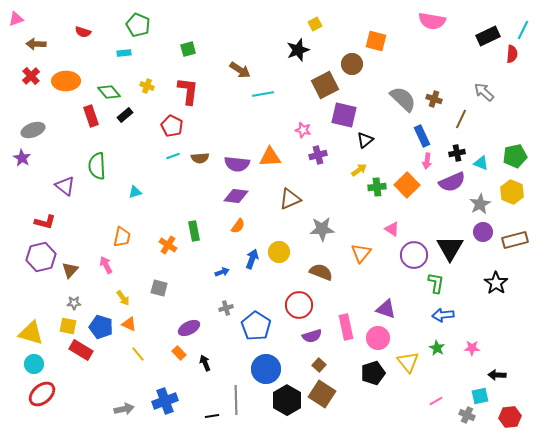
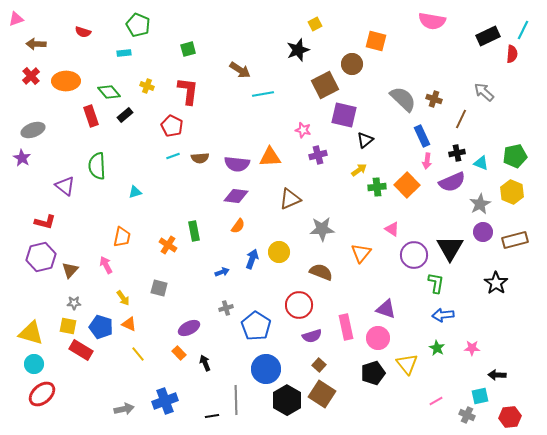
yellow triangle at (408, 362): moved 1 px left, 2 px down
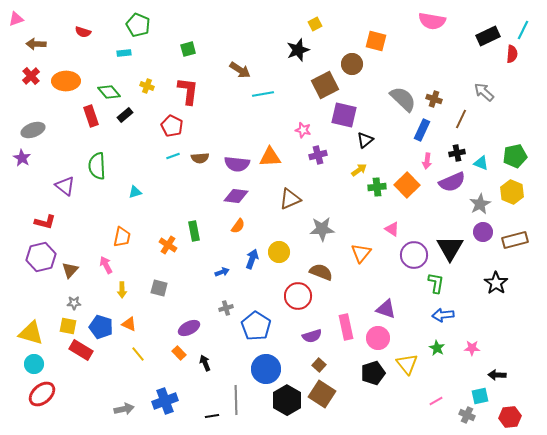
blue rectangle at (422, 136): moved 6 px up; rotated 50 degrees clockwise
yellow arrow at (123, 298): moved 1 px left, 8 px up; rotated 35 degrees clockwise
red circle at (299, 305): moved 1 px left, 9 px up
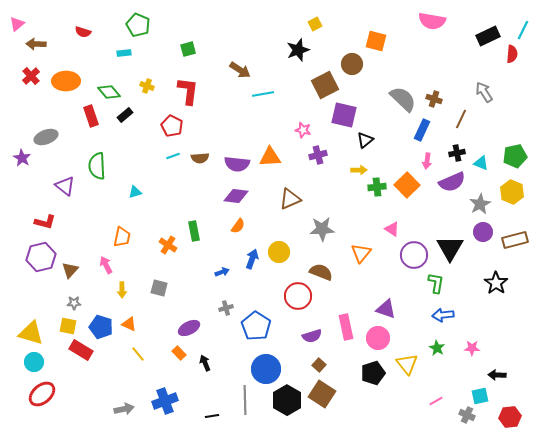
pink triangle at (16, 19): moved 1 px right, 5 px down; rotated 21 degrees counterclockwise
gray arrow at (484, 92): rotated 15 degrees clockwise
gray ellipse at (33, 130): moved 13 px right, 7 px down
yellow arrow at (359, 170): rotated 35 degrees clockwise
cyan circle at (34, 364): moved 2 px up
gray line at (236, 400): moved 9 px right
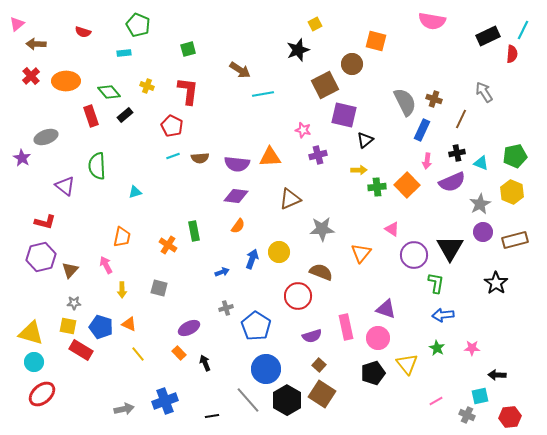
gray semicircle at (403, 99): moved 2 px right, 3 px down; rotated 20 degrees clockwise
gray line at (245, 400): moved 3 px right; rotated 40 degrees counterclockwise
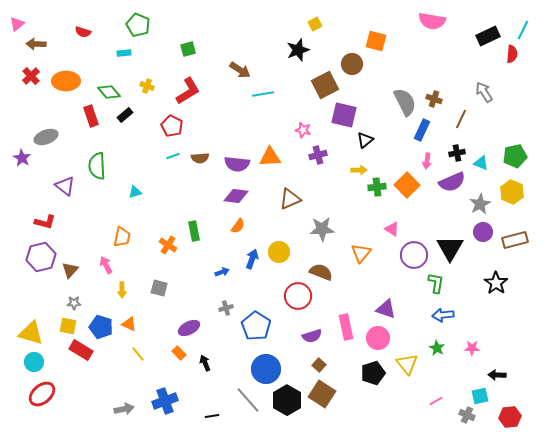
red L-shape at (188, 91): rotated 52 degrees clockwise
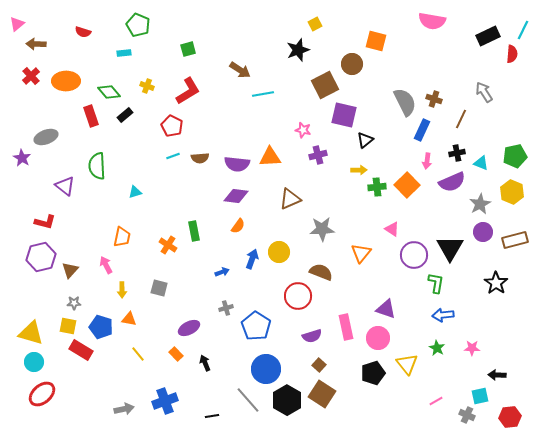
orange triangle at (129, 324): moved 5 px up; rotated 14 degrees counterclockwise
orange rectangle at (179, 353): moved 3 px left, 1 px down
